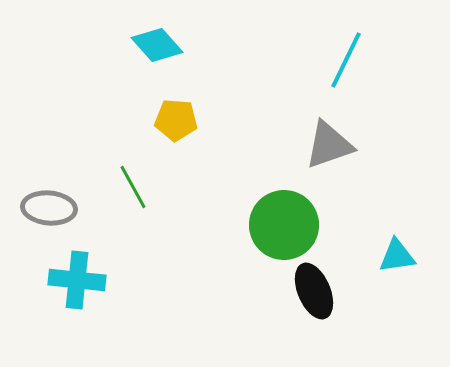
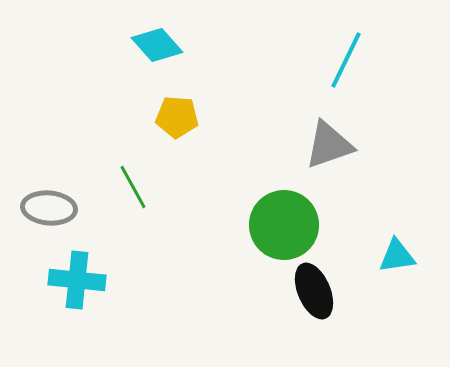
yellow pentagon: moved 1 px right, 3 px up
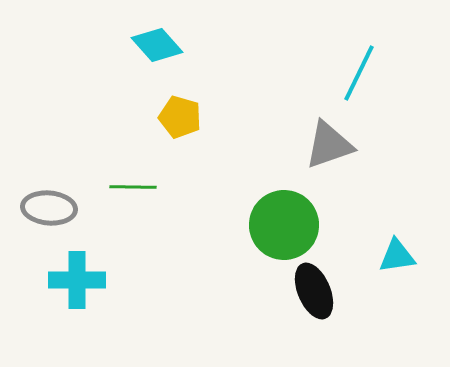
cyan line: moved 13 px right, 13 px down
yellow pentagon: moved 3 px right; rotated 12 degrees clockwise
green line: rotated 60 degrees counterclockwise
cyan cross: rotated 6 degrees counterclockwise
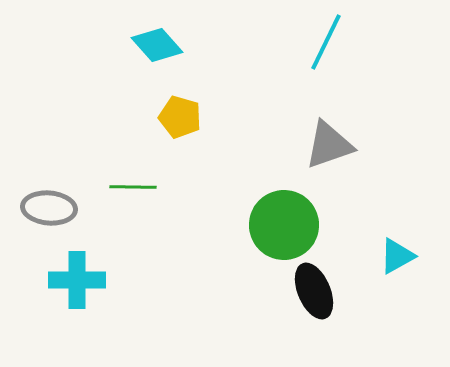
cyan line: moved 33 px left, 31 px up
cyan triangle: rotated 21 degrees counterclockwise
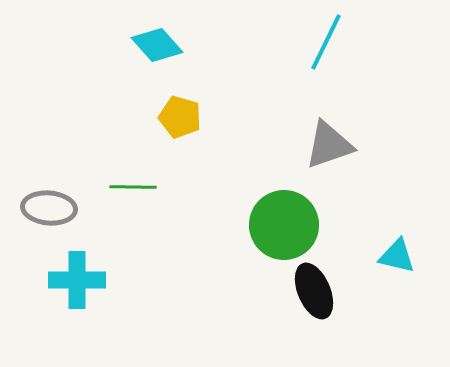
cyan triangle: rotated 42 degrees clockwise
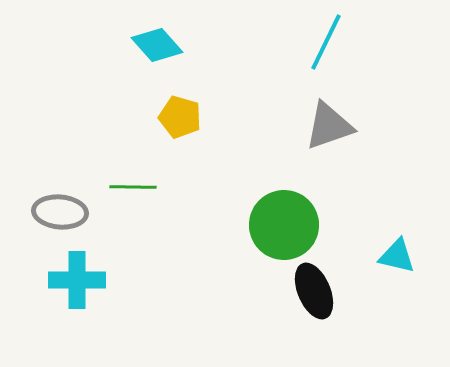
gray triangle: moved 19 px up
gray ellipse: moved 11 px right, 4 px down
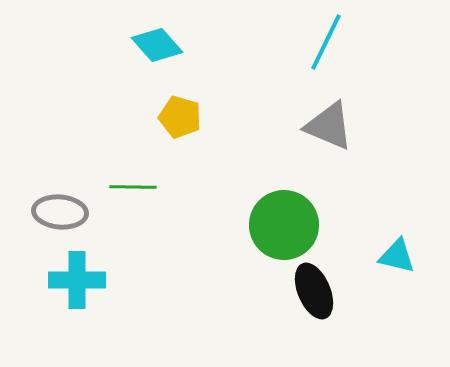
gray triangle: rotated 42 degrees clockwise
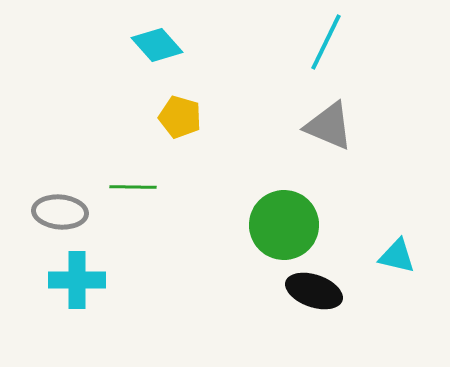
black ellipse: rotated 48 degrees counterclockwise
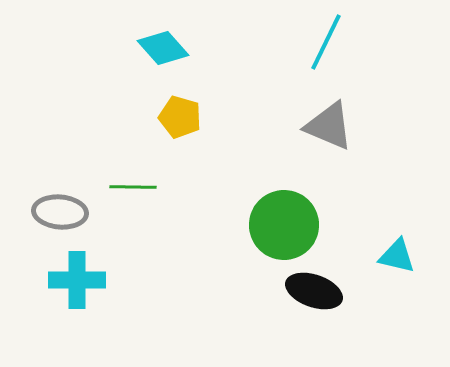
cyan diamond: moved 6 px right, 3 px down
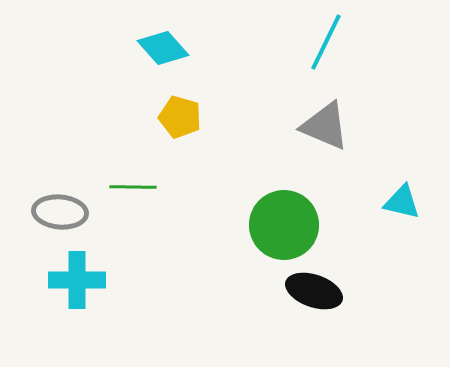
gray triangle: moved 4 px left
cyan triangle: moved 5 px right, 54 px up
